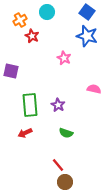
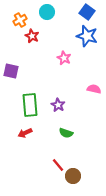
brown circle: moved 8 px right, 6 px up
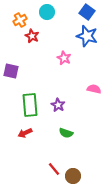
red line: moved 4 px left, 4 px down
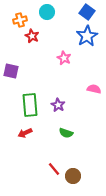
orange cross: rotated 16 degrees clockwise
blue star: rotated 25 degrees clockwise
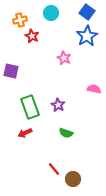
cyan circle: moved 4 px right, 1 px down
green rectangle: moved 2 px down; rotated 15 degrees counterclockwise
brown circle: moved 3 px down
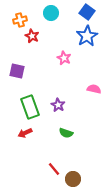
purple square: moved 6 px right
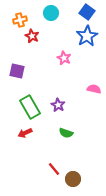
green rectangle: rotated 10 degrees counterclockwise
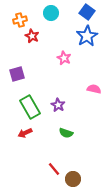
purple square: moved 3 px down; rotated 28 degrees counterclockwise
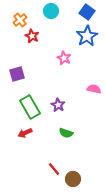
cyan circle: moved 2 px up
orange cross: rotated 24 degrees counterclockwise
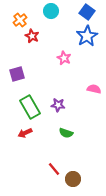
purple star: rotated 24 degrees counterclockwise
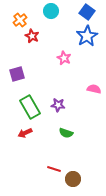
red line: rotated 32 degrees counterclockwise
